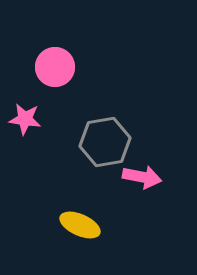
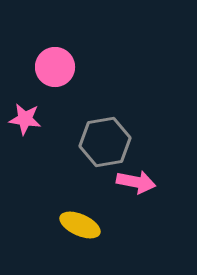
pink arrow: moved 6 px left, 5 px down
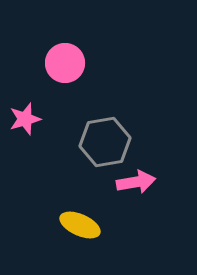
pink circle: moved 10 px right, 4 px up
pink star: rotated 24 degrees counterclockwise
pink arrow: rotated 21 degrees counterclockwise
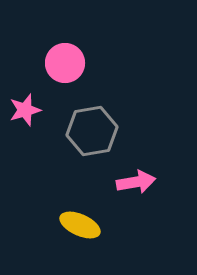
pink star: moved 9 px up
gray hexagon: moved 13 px left, 11 px up
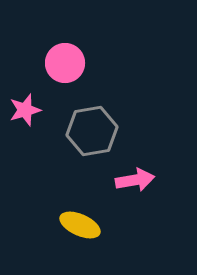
pink arrow: moved 1 px left, 2 px up
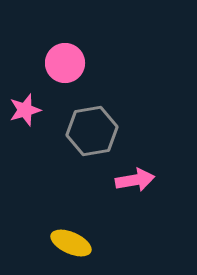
yellow ellipse: moved 9 px left, 18 px down
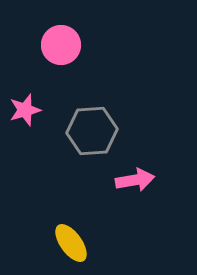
pink circle: moved 4 px left, 18 px up
gray hexagon: rotated 6 degrees clockwise
yellow ellipse: rotated 30 degrees clockwise
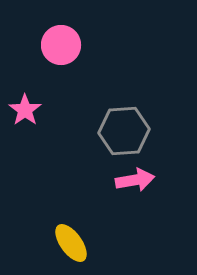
pink star: rotated 20 degrees counterclockwise
gray hexagon: moved 32 px right
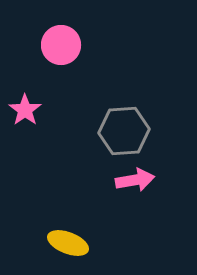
yellow ellipse: moved 3 px left; rotated 33 degrees counterclockwise
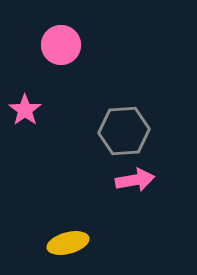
yellow ellipse: rotated 36 degrees counterclockwise
